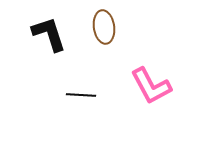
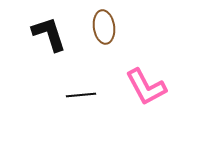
pink L-shape: moved 5 px left, 1 px down
black line: rotated 8 degrees counterclockwise
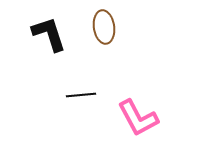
pink L-shape: moved 8 px left, 31 px down
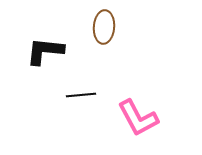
brown ellipse: rotated 12 degrees clockwise
black L-shape: moved 4 px left, 17 px down; rotated 66 degrees counterclockwise
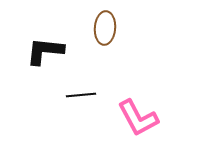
brown ellipse: moved 1 px right, 1 px down
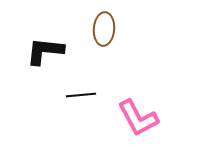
brown ellipse: moved 1 px left, 1 px down
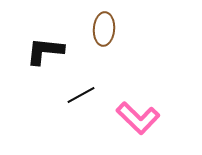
black line: rotated 24 degrees counterclockwise
pink L-shape: rotated 18 degrees counterclockwise
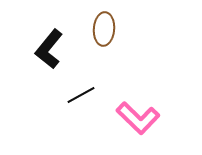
black L-shape: moved 4 px right, 2 px up; rotated 57 degrees counterclockwise
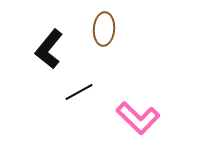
black line: moved 2 px left, 3 px up
